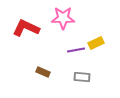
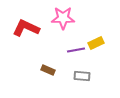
brown rectangle: moved 5 px right, 2 px up
gray rectangle: moved 1 px up
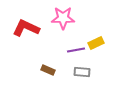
gray rectangle: moved 4 px up
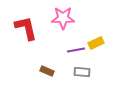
red L-shape: rotated 52 degrees clockwise
brown rectangle: moved 1 px left, 1 px down
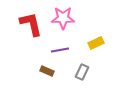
red L-shape: moved 5 px right, 4 px up
purple line: moved 16 px left
gray rectangle: rotated 70 degrees counterclockwise
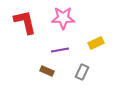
red L-shape: moved 6 px left, 2 px up
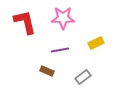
gray rectangle: moved 1 px right, 5 px down; rotated 28 degrees clockwise
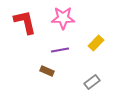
yellow rectangle: rotated 21 degrees counterclockwise
gray rectangle: moved 9 px right, 5 px down
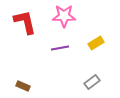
pink star: moved 1 px right, 2 px up
yellow rectangle: rotated 14 degrees clockwise
purple line: moved 2 px up
brown rectangle: moved 24 px left, 15 px down
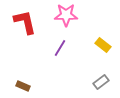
pink star: moved 2 px right, 1 px up
yellow rectangle: moved 7 px right, 2 px down; rotated 70 degrees clockwise
purple line: rotated 48 degrees counterclockwise
gray rectangle: moved 9 px right
